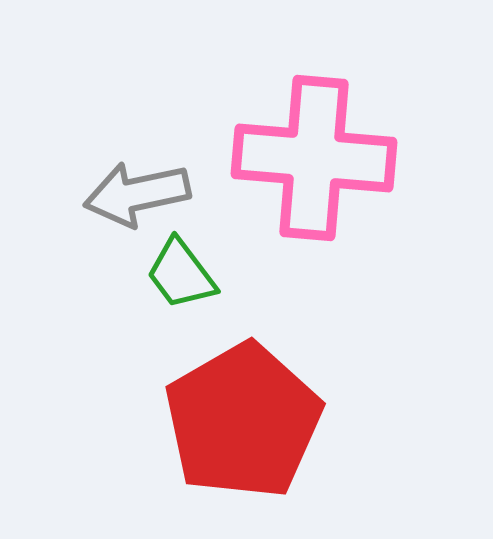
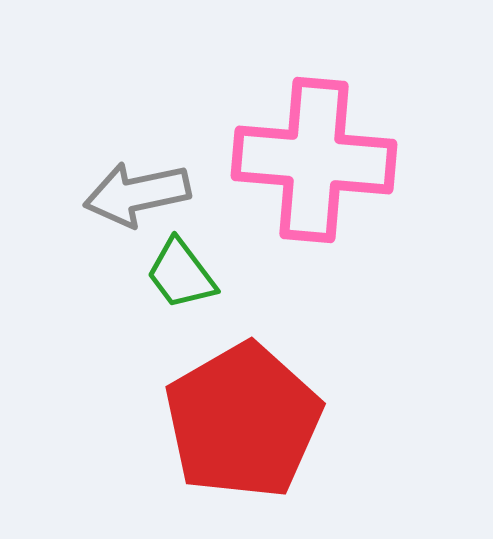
pink cross: moved 2 px down
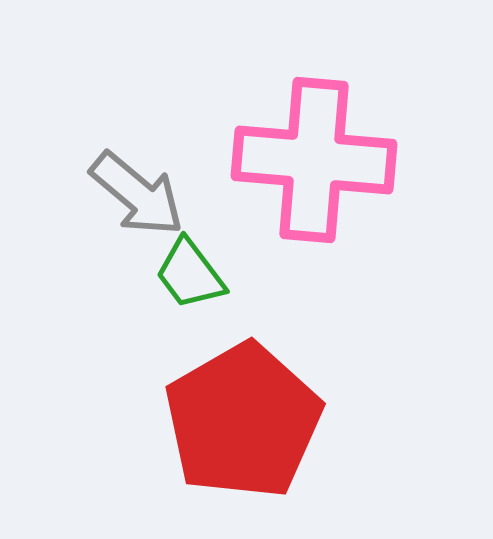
gray arrow: rotated 128 degrees counterclockwise
green trapezoid: moved 9 px right
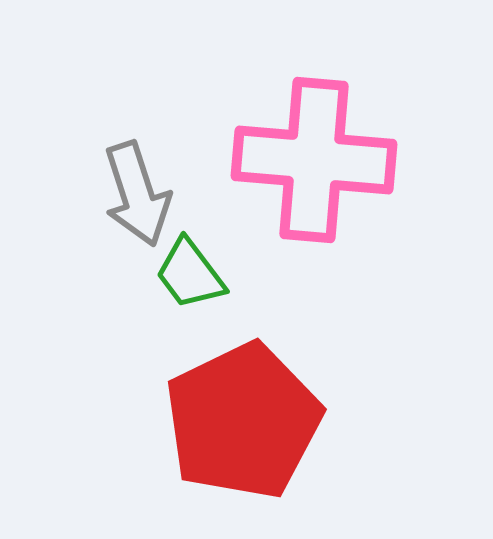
gray arrow: rotated 32 degrees clockwise
red pentagon: rotated 4 degrees clockwise
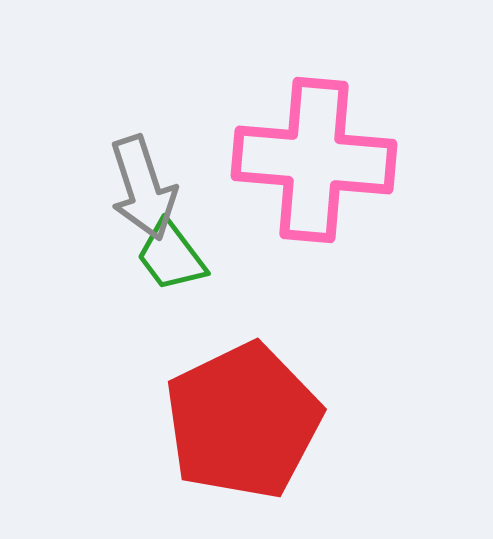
gray arrow: moved 6 px right, 6 px up
green trapezoid: moved 19 px left, 18 px up
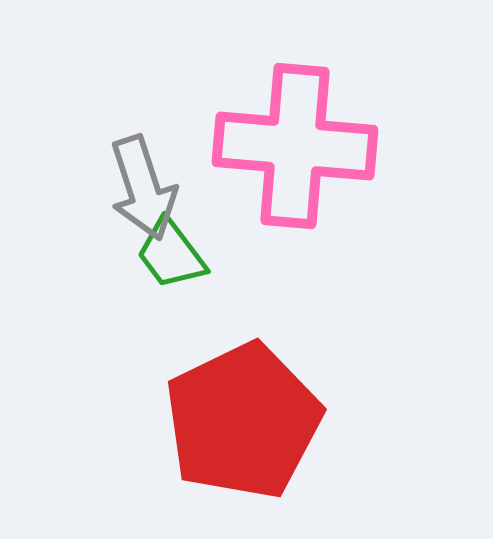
pink cross: moved 19 px left, 14 px up
green trapezoid: moved 2 px up
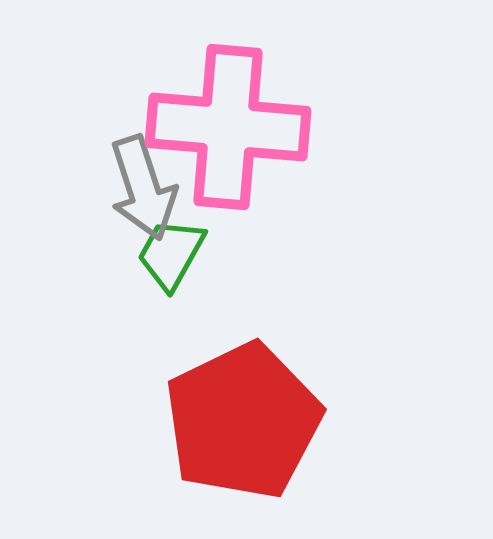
pink cross: moved 67 px left, 19 px up
green trapezoid: rotated 66 degrees clockwise
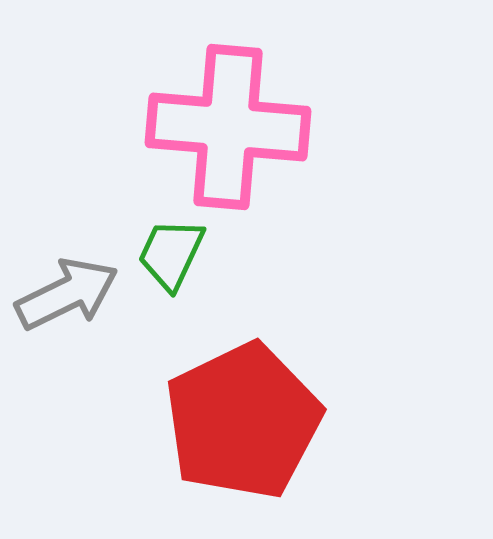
gray arrow: moved 76 px left, 106 px down; rotated 98 degrees counterclockwise
green trapezoid: rotated 4 degrees counterclockwise
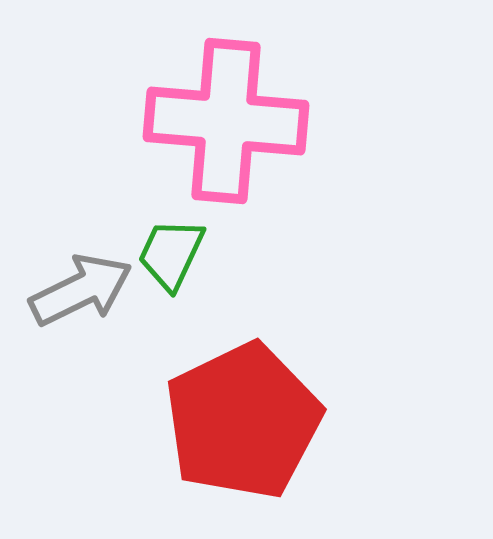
pink cross: moved 2 px left, 6 px up
gray arrow: moved 14 px right, 4 px up
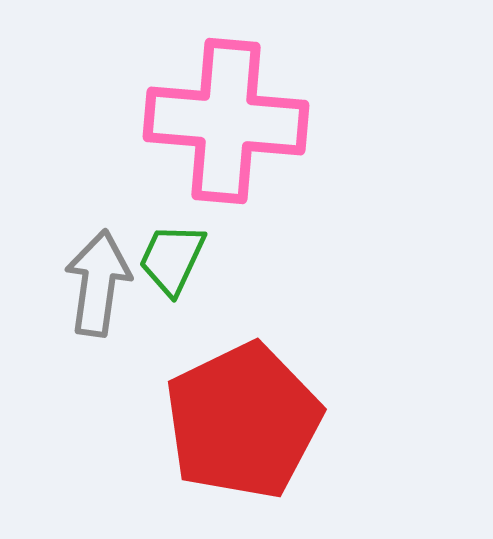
green trapezoid: moved 1 px right, 5 px down
gray arrow: moved 17 px right, 7 px up; rotated 56 degrees counterclockwise
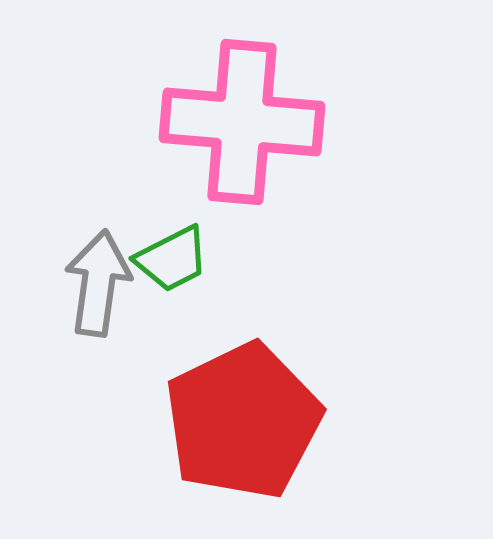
pink cross: moved 16 px right, 1 px down
green trapezoid: rotated 142 degrees counterclockwise
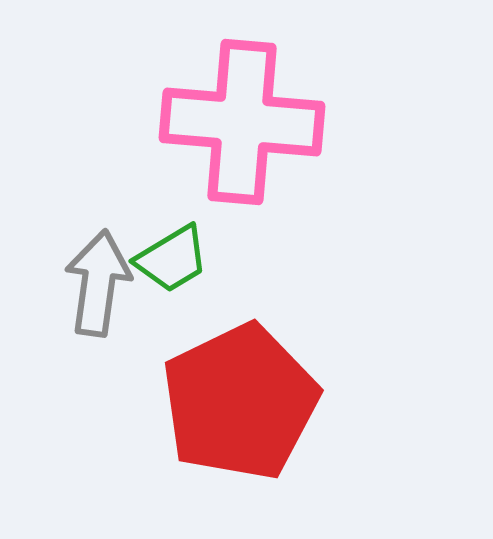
green trapezoid: rotated 4 degrees counterclockwise
red pentagon: moved 3 px left, 19 px up
